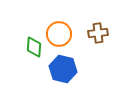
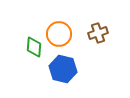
brown cross: rotated 12 degrees counterclockwise
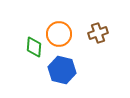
blue hexagon: moved 1 px left, 1 px down
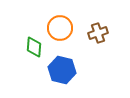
orange circle: moved 1 px right, 6 px up
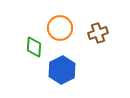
blue hexagon: rotated 20 degrees clockwise
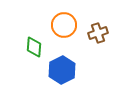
orange circle: moved 4 px right, 3 px up
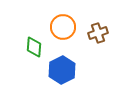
orange circle: moved 1 px left, 2 px down
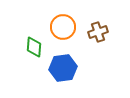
brown cross: moved 1 px up
blue hexagon: moved 1 px right, 2 px up; rotated 20 degrees clockwise
